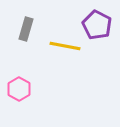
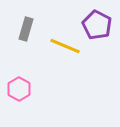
yellow line: rotated 12 degrees clockwise
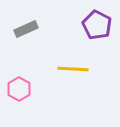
gray rectangle: rotated 50 degrees clockwise
yellow line: moved 8 px right, 23 px down; rotated 20 degrees counterclockwise
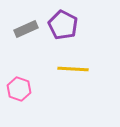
purple pentagon: moved 34 px left
pink hexagon: rotated 10 degrees counterclockwise
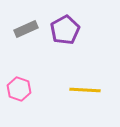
purple pentagon: moved 2 px right, 5 px down; rotated 16 degrees clockwise
yellow line: moved 12 px right, 21 px down
